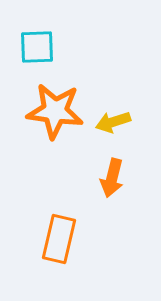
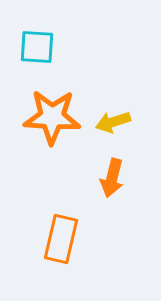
cyan square: rotated 6 degrees clockwise
orange star: moved 3 px left, 6 px down; rotated 4 degrees counterclockwise
orange rectangle: moved 2 px right
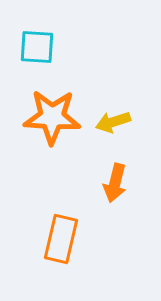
orange arrow: moved 3 px right, 5 px down
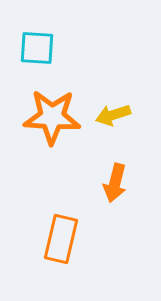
cyan square: moved 1 px down
yellow arrow: moved 7 px up
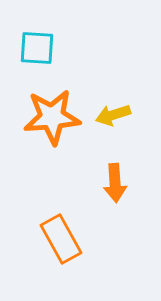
orange star: rotated 8 degrees counterclockwise
orange arrow: rotated 18 degrees counterclockwise
orange rectangle: rotated 42 degrees counterclockwise
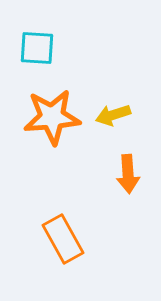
orange arrow: moved 13 px right, 9 px up
orange rectangle: moved 2 px right
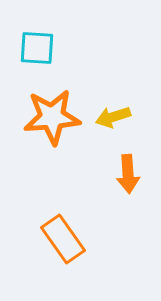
yellow arrow: moved 2 px down
orange rectangle: rotated 6 degrees counterclockwise
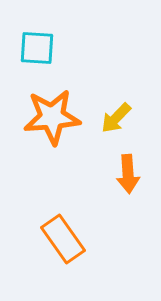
yellow arrow: moved 3 px right, 1 px down; rotated 28 degrees counterclockwise
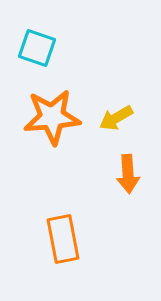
cyan square: rotated 15 degrees clockwise
yellow arrow: rotated 16 degrees clockwise
orange rectangle: rotated 24 degrees clockwise
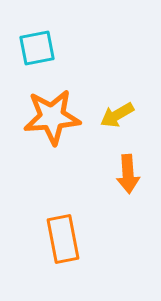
cyan square: rotated 30 degrees counterclockwise
yellow arrow: moved 1 px right, 3 px up
